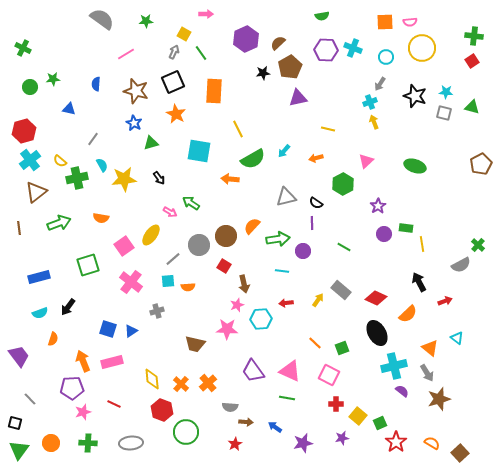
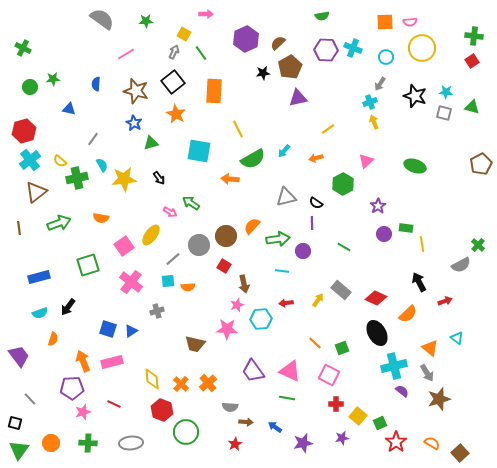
black square at (173, 82): rotated 15 degrees counterclockwise
yellow line at (328, 129): rotated 48 degrees counterclockwise
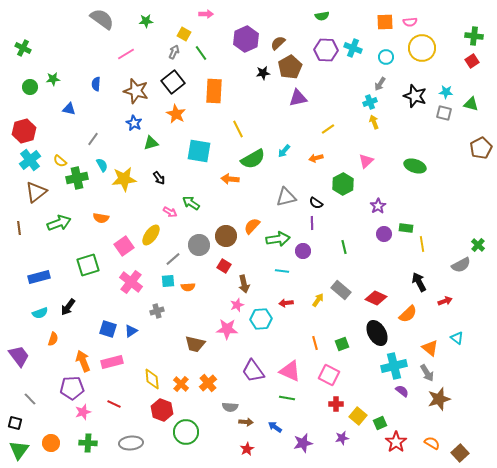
green triangle at (472, 107): moved 1 px left, 3 px up
brown pentagon at (481, 164): moved 16 px up
green line at (344, 247): rotated 48 degrees clockwise
orange line at (315, 343): rotated 32 degrees clockwise
green square at (342, 348): moved 4 px up
red star at (235, 444): moved 12 px right, 5 px down
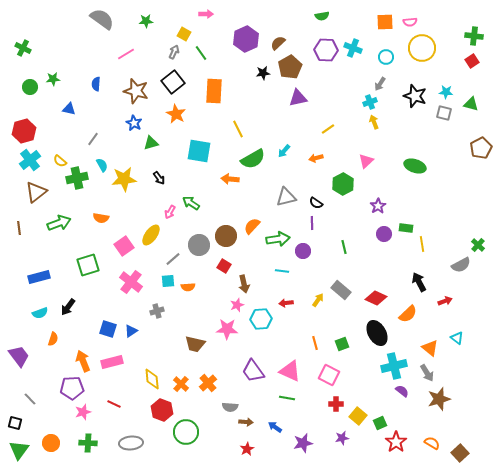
pink arrow at (170, 212): rotated 88 degrees clockwise
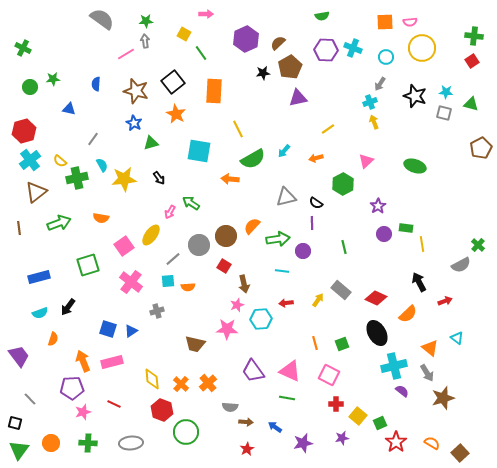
gray arrow at (174, 52): moved 29 px left, 11 px up; rotated 32 degrees counterclockwise
brown star at (439, 399): moved 4 px right, 1 px up
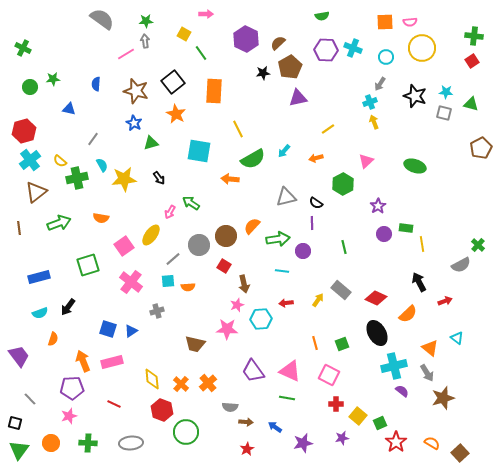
purple hexagon at (246, 39): rotated 10 degrees counterclockwise
pink star at (83, 412): moved 14 px left, 4 px down
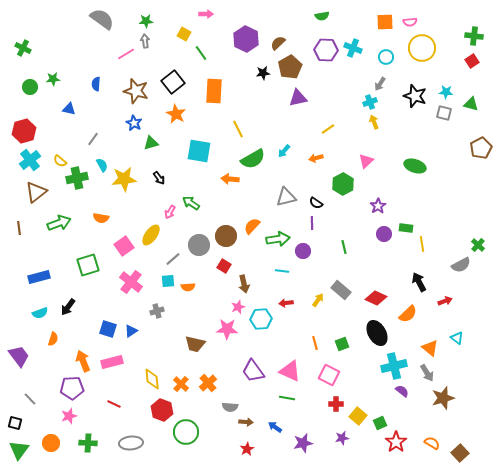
pink star at (237, 305): moved 1 px right, 2 px down
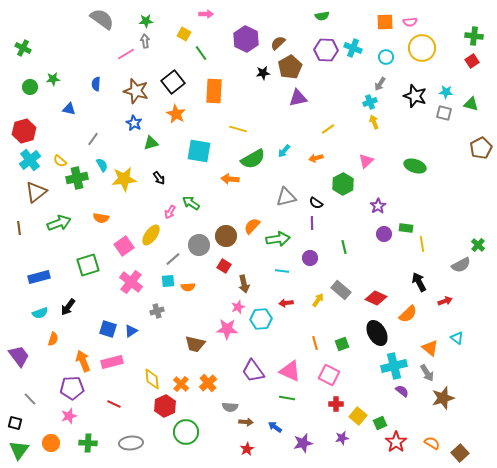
yellow line at (238, 129): rotated 48 degrees counterclockwise
purple circle at (303, 251): moved 7 px right, 7 px down
red hexagon at (162, 410): moved 3 px right, 4 px up; rotated 15 degrees clockwise
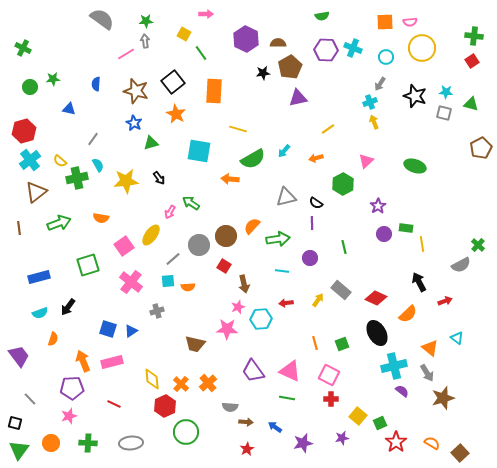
brown semicircle at (278, 43): rotated 42 degrees clockwise
cyan semicircle at (102, 165): moved 4 px left
yellow star at (124, 179): moved 2 px right, 2 px down
red cross at (336, 404): moved 5 px left, 5 px up
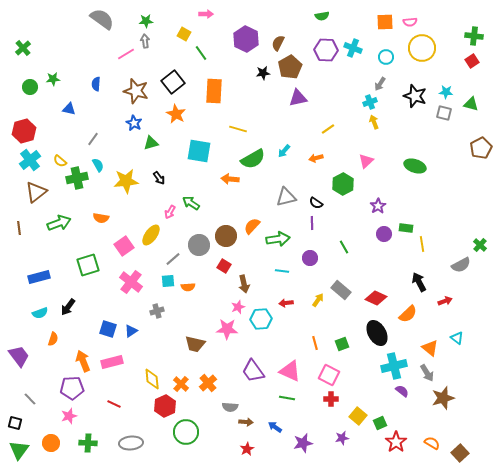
brown semicircle at (278, 43): rotated 63 degrees counterclockwise
green cross at (23, 48): rotated 21 degrees clockwise
green cross at (478, 245): moved 2 px right
green line at (344, 247): rotated 16 degrees counterclockwise
